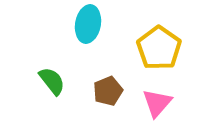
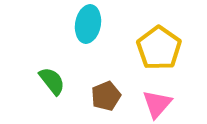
brown pentagon: moved 2 px left, 5 px down
pink triangle: moved 1 px down
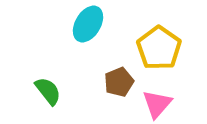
cyan ellipse: rotated 21 degrees clockwise
green semicircle: moved 4 px left, 10 px down
brown pentagon: moved 13 px right, 14 px up
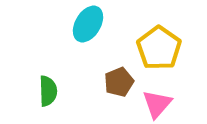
green semicircle: rotated 36 degrees clockwise
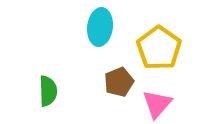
cyan ellipse: moved 12 px right, 3 px down; rotated 24 degrees counterclockwise
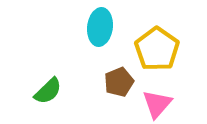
yellow pentagon: moved 2 px left, 1 px down
green semicircle: rotated 48 degrees clockwise
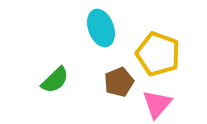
cyan ellipse: moved 1 px right, 1 px down; rotated 27 degrees counterclockwise
yellow pentagon: moved 1 px right, 5 px down; rotated 15 degrees counterclockwise
green semicircle: moved 7 px right, 11 px up
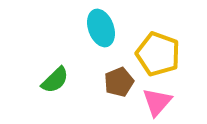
pink triangle: moved 2 px up
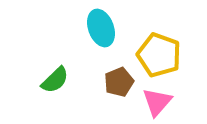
yellow pentagon: moved 1 px right, 1 px down
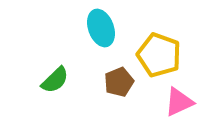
pink triangle: moved 22 px right; rotated 24 degrees clockwise
